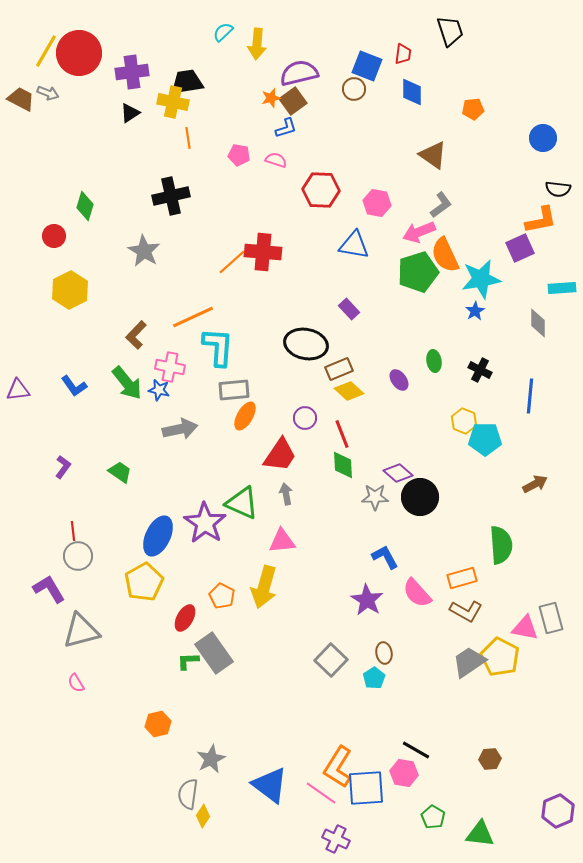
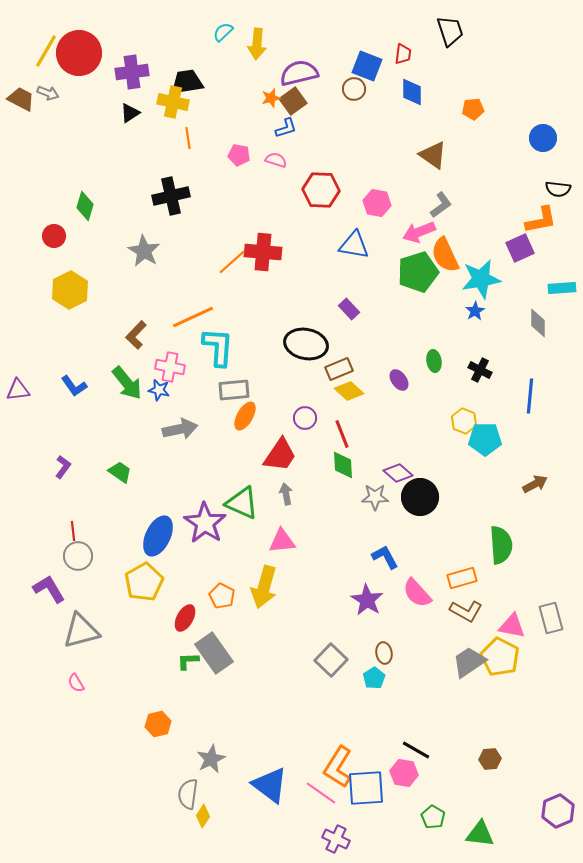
pink triangle at (525, 628): moved 13 px left, 2 px up
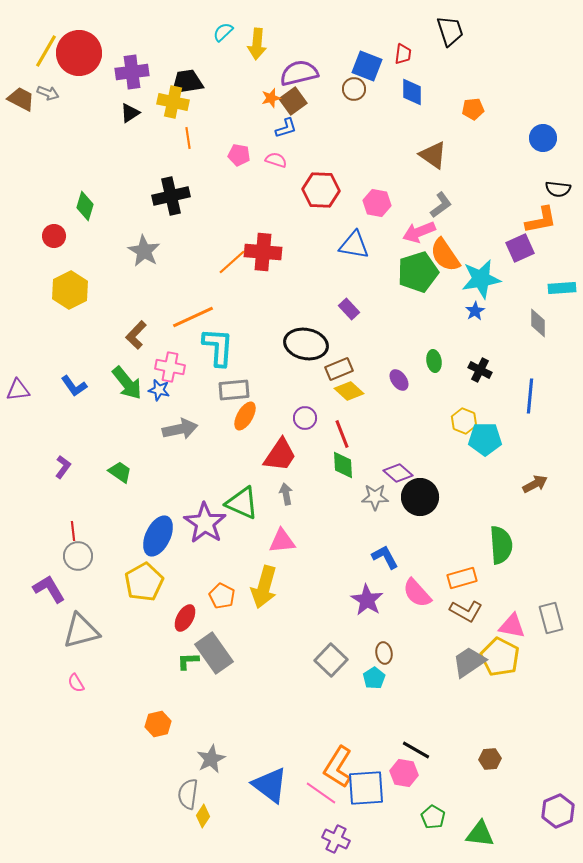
orange semicircle at (445, 255): rotated 9 degrees counterclockwise
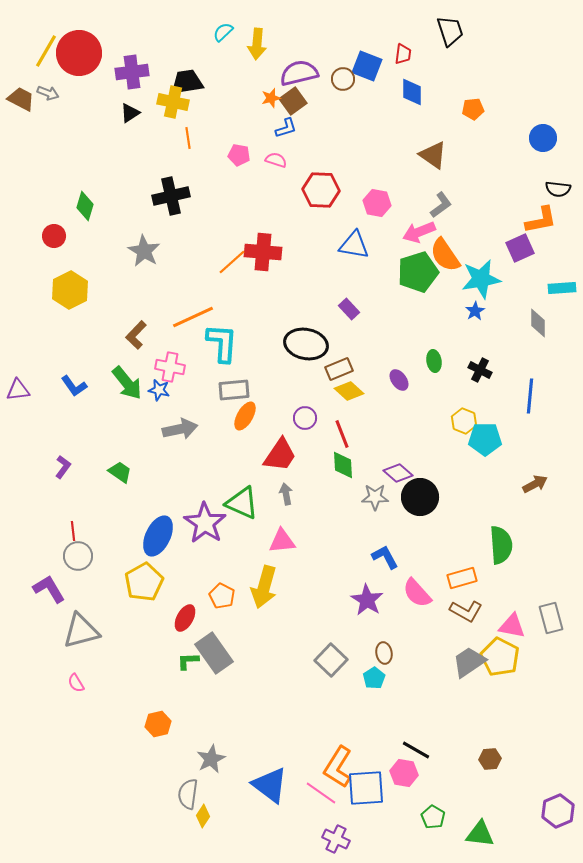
brown circle at (354, 89): moved 11 px left, 10 px up
cyan L-shape at (218, 347): moved 4 px right, 4 px up
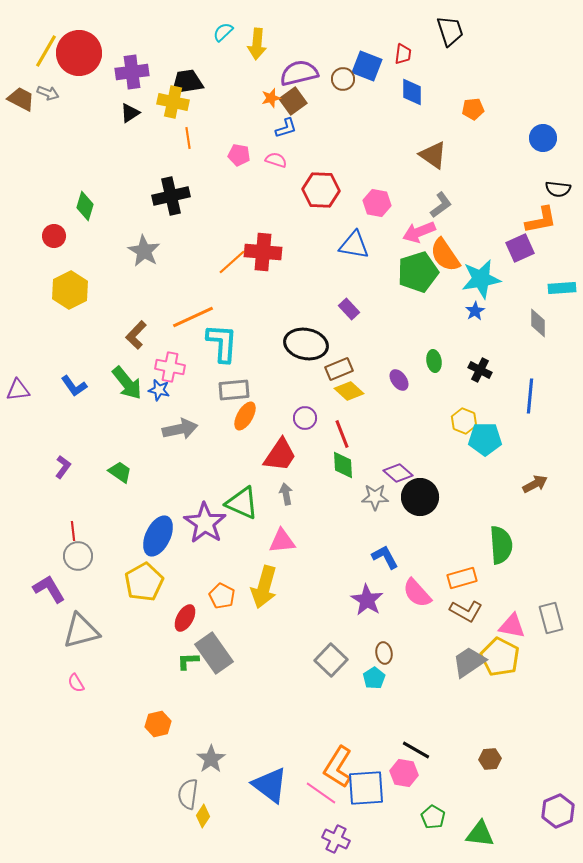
gray star at (211, 759): rotated 8 degrees counterclockwise
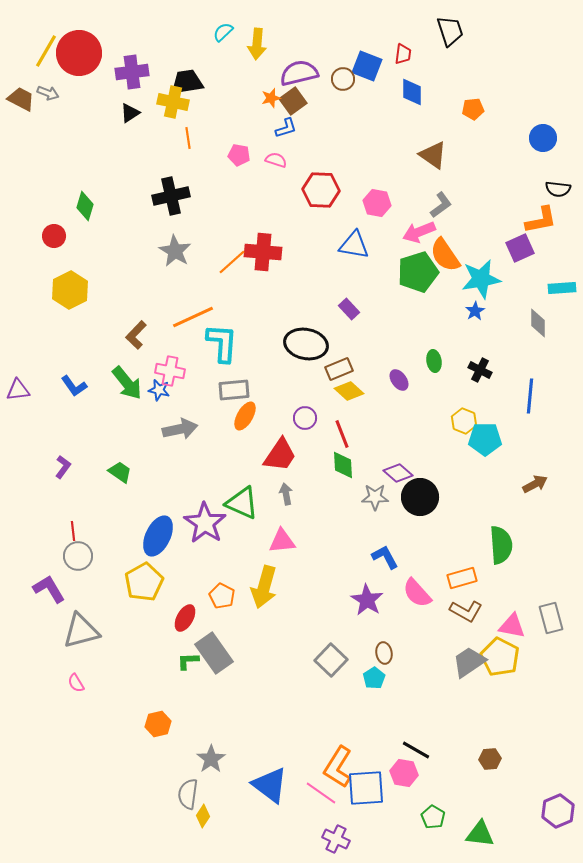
gray star at (144, 251): moved 31 px right
pink cross at (170, 367): moved 4 px down
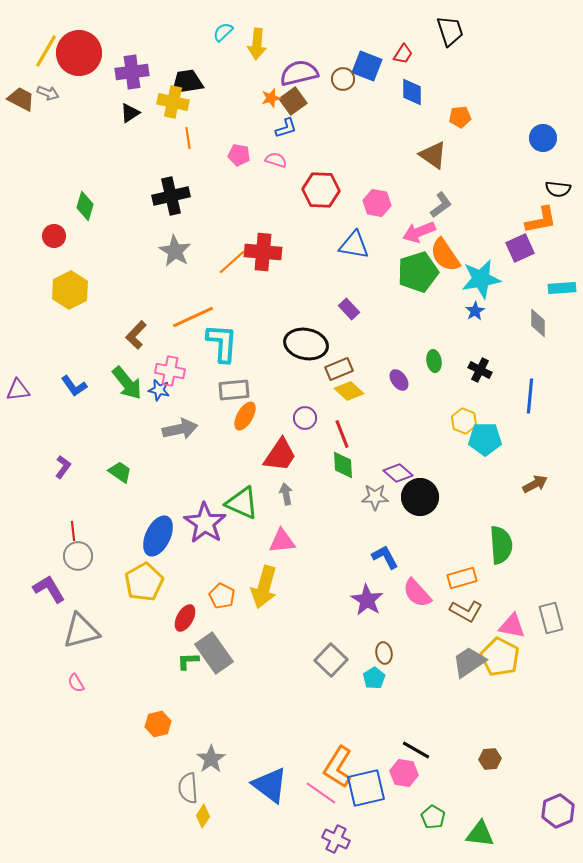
red trapezoid at (403, 54): rotated 25 degrees clockwise
orange pentagon at (473, 109): moved 13 px left, 8 px down
blue square at (366, 788): rotated 9 degrees counterclockwise
gray semicircle at (188, 794): moved 6 px up; rotated 12 degrees counterclockwise
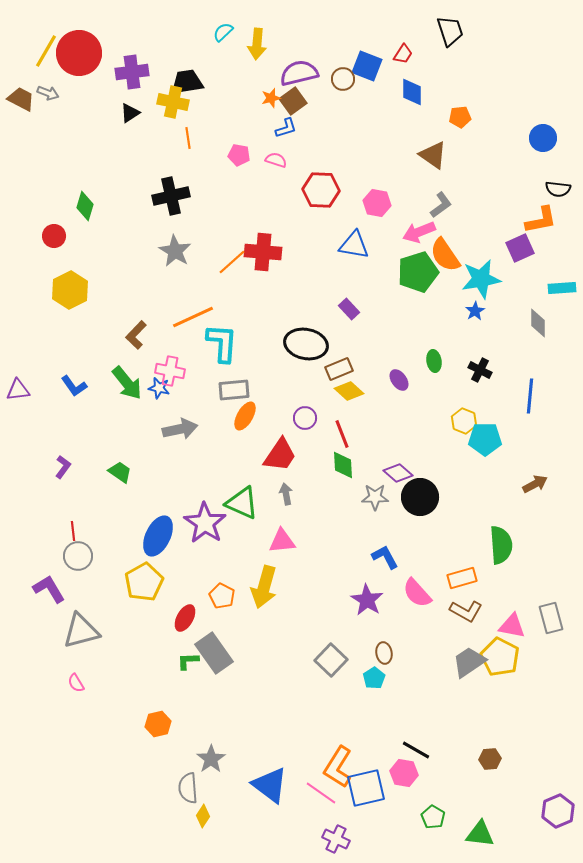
blue star at (159, 390): moved 2 px up
